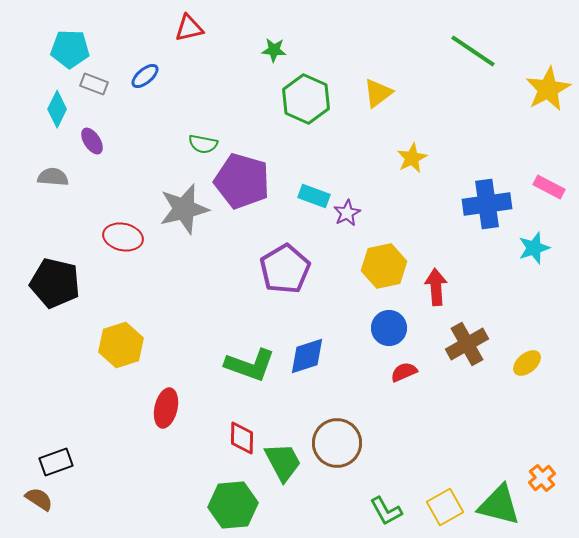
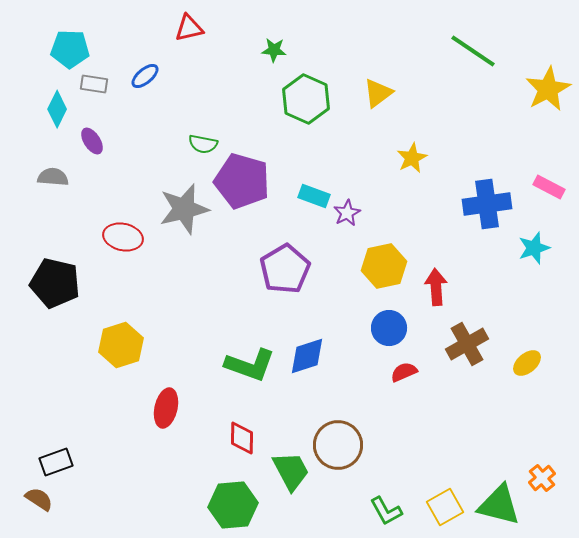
gray rectangle at (94, 84): rotated 12 degrees counterclockwise
brown circle at (337, 443): moved 1 px right, 2 px down
green trapezoid at (283, 462): moved 8 px right, 9 px down
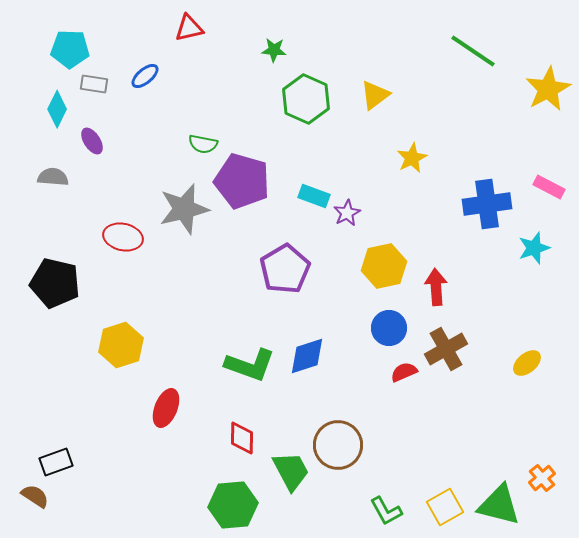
yellow triangle at (378, 93): moved 3 px left, 2 px down
brown cross at (467, 344): moved 21 px left, 5 px down
red ellipse at (166, 408): rotated 9 degrees clockwise
brown semicircle at (39, 499): moved 4 px left, 3 px up
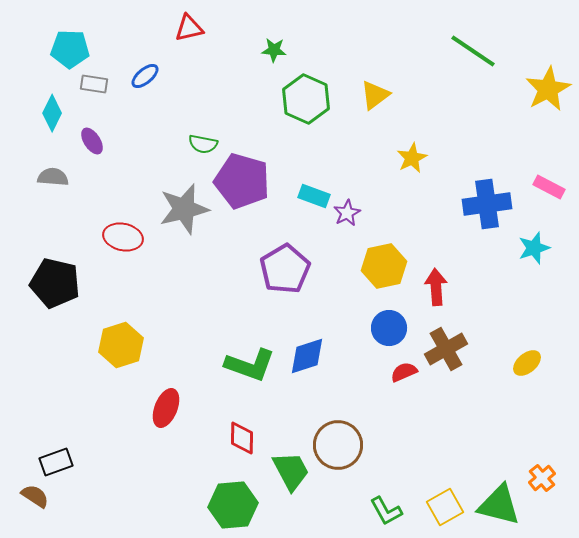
cyan diamond at (57, 109): moved 5 px left, 4 px down
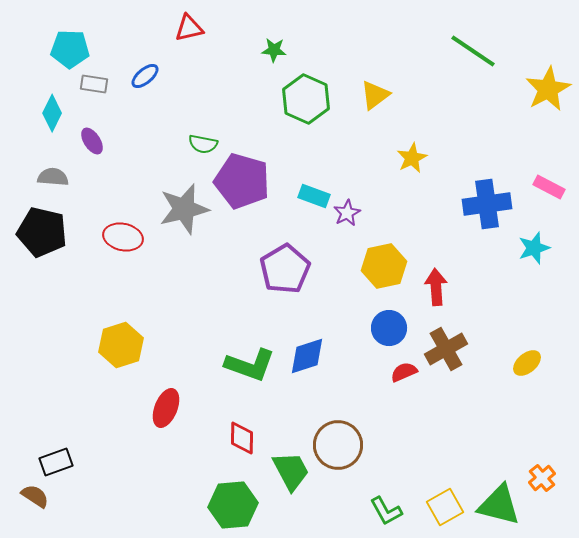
black pentagon at (55, 283): moved 13 px left, 51 px up
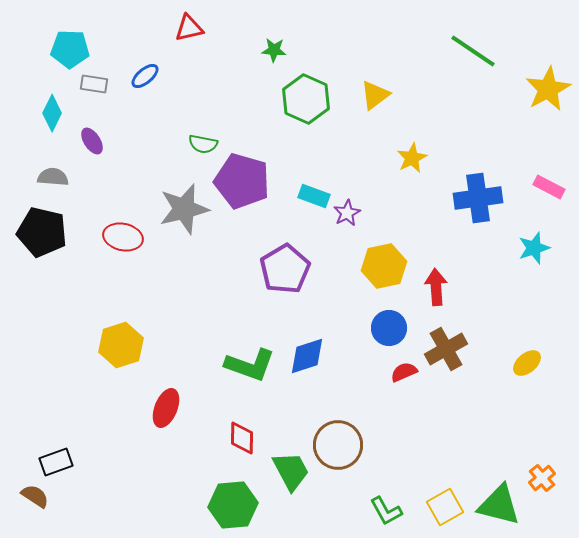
blue cross at (487, 204): moved 9 px left, 6 px up
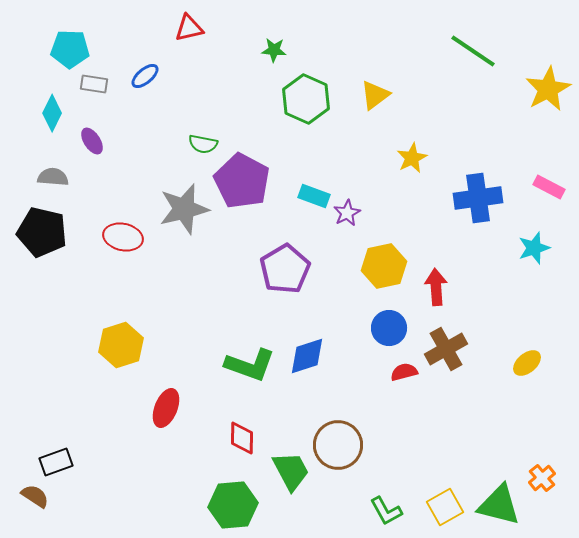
purple pentagon at (242, 181): rotated 12 degrees clockwise
red semicircle at (404, 372): rotated 8 degrees clockwise
